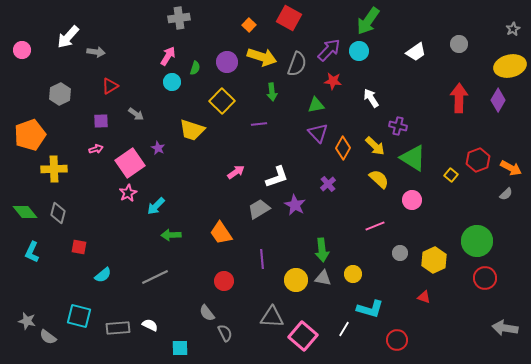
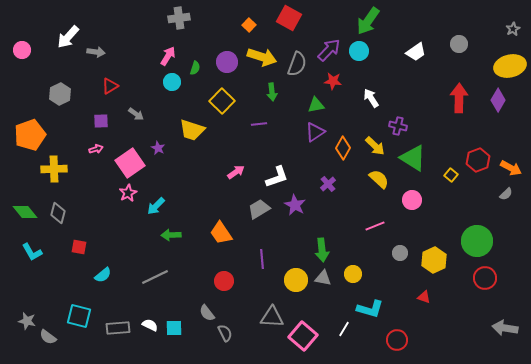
purple triangle at (318, 133): moved 3 px left, 1 px up; rotated 40 degrees clockwise
cyan L-shape at (32, 252): rotated 55 degrees counterclockwise
cyan square at (180, 348): moved 6 px left, 20 px up
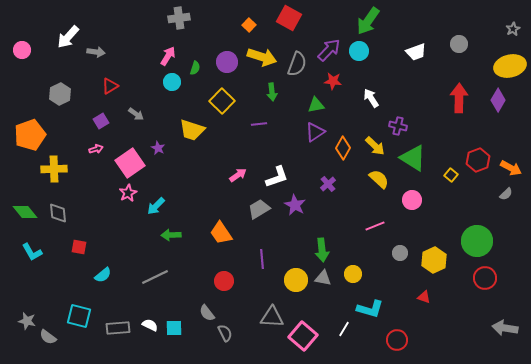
white trapezoid at (416, 52): rotated 15 degrees clockwise
purple square at (101, 121): rotated 28 degrees counterclockwise
pink arrow at (236, 172): moved 2 px right, 3 px down
gray diamond at (58, 213): rotated 20 degrees counterclockwise
